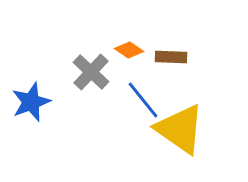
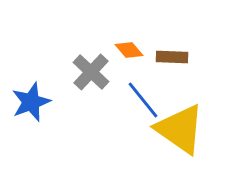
orange diamond: rotated 16 degrees clockwise
brown rectangle: moved 1 px right
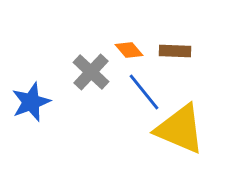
brown rectangle: moved 3 px right, 6 px up
blue line: moved 1 px right, 8 px up
yellow triangle: rotated 12 degrees counterclockwise
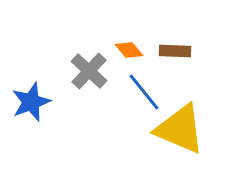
gray cross: moved 2 px left, 1 px up
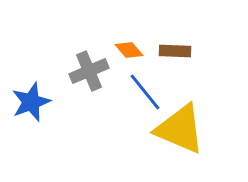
gray cross: rotated 24 degrees clockwise
blue line: moved 1 px right
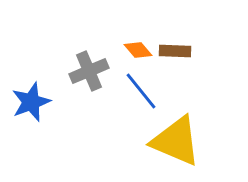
orange diamond: moved 9 px right
blue line: moved 4 px left, 1 px up
yellow triangle: moved 4 px left, 12 px down
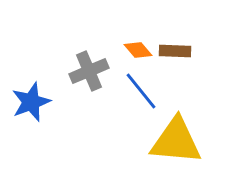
yellow triangle: rotated 18 degrees counterclockwise
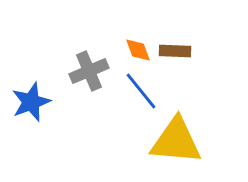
orange diamond: rotated 20 degrees clockwise
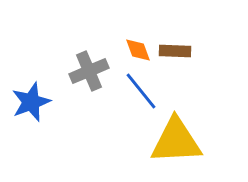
yellow triangle: rotated 8 degrees counterclockwise
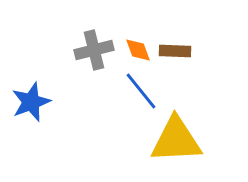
gray cross: moved 5 px right, 21 px up; rotated 9 degrees clockwise
yellow triangle: moved 1 px up
